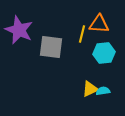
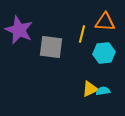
orange triangle: moved 6 px right, 2 px up
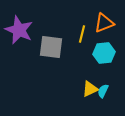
orange triangle: moved 1 px left, 1 px down; rotated 25 degrees counterclockwise
cyan semicircle: rotated 56 degrees counterclockwise
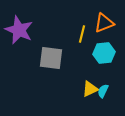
gray square: moved 11 px down
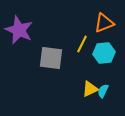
yellow line: moved 10 px down; rotated 12 degrees clockwise
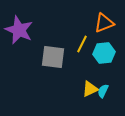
gray square: moved 2 px right, 1 px up
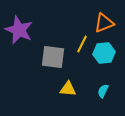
yellow triangle: moved 22 px left; rotated 30 degrees clockwise
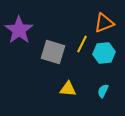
purple star: rotated 12 degrees clockwise
gray square: moved 5 px up; rotated 10 degrees clockwise
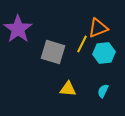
orange triangle: moved 6 px left, 5 px down
purple star: moved 1 px left, 1 px up
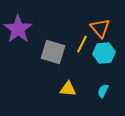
orange triangle: moved 2 px right; rotated 50 degrees counterclockwise
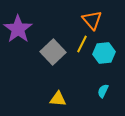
orange triangle: moved 8 px left, 8 px up
gray square: rotated 30 degrees clockwise
yellow triangle: moved 10 px left, 10 px down
